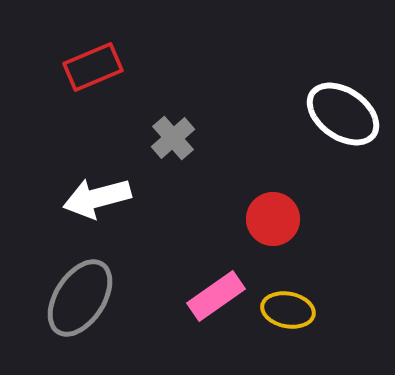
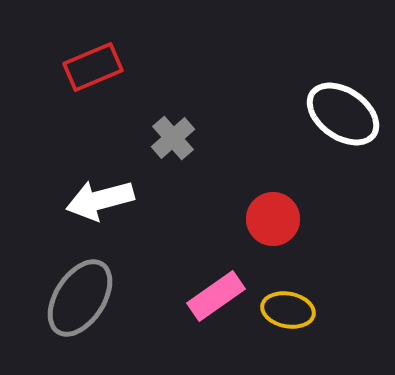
white arrow: moved 3 px right, 2 px down
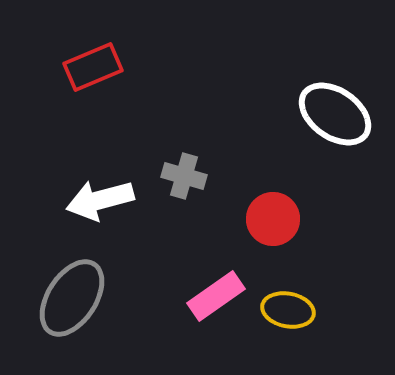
white ellipse: moved 8 px left
gray cross: moved 11 px right, 38 px down; rotated 33 degrees counterclockwise
gray ellipse: moved 8 px left
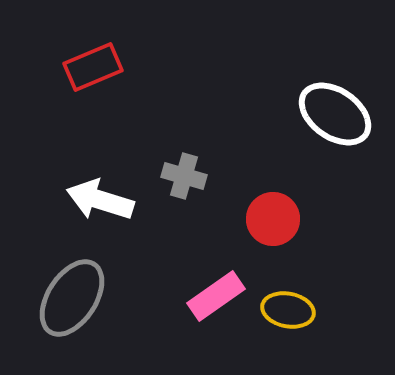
white arrow: rotated 32 degrees clockwise
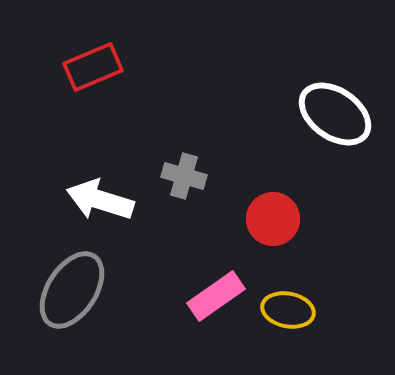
gray ellipse: moved 8 px up
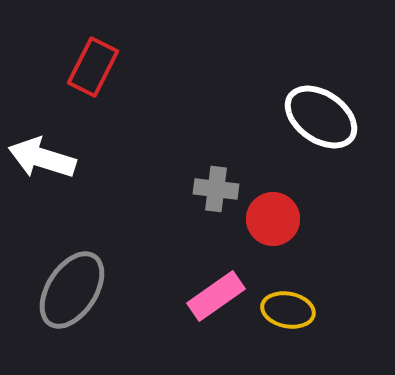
red rectangle: rotated 40 degrees counterclockwise
white ellipse: moved 14 px left, 3 px down
gray cross: moved 32 px right, 13 px down; rotated 9 degrees counterclockwise
white arrow: moved 58 px left, 42 px up
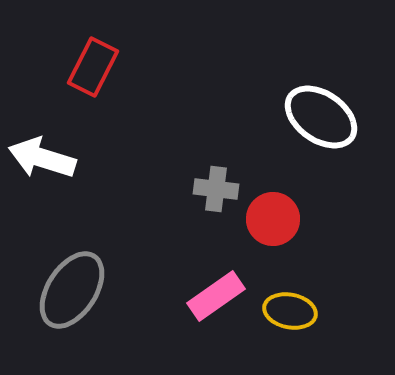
yellow ellipse: moved 2 px right, 1 px down
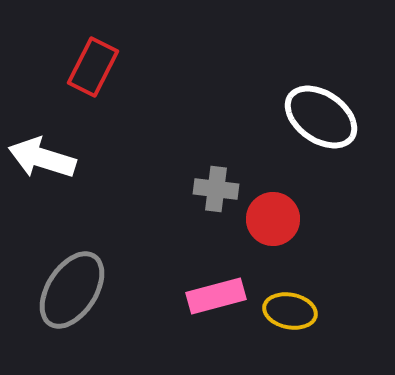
pink rectangle: rotated 20 degrees clockwise
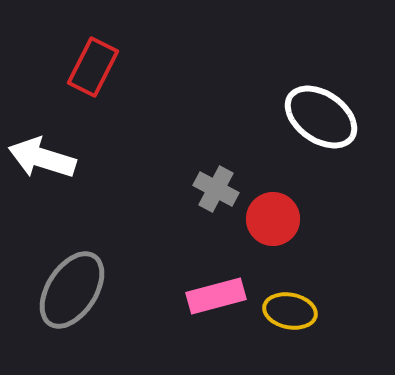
gray cross: rotated 21 degrees clockwise
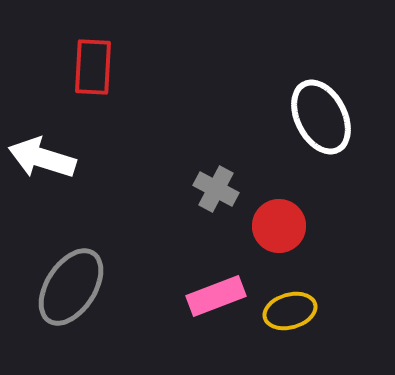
red rectangle: rotated 24 degrees counterclockwise
white ellipse: rotated 28 degrees clockwise
red circle: moved 6 px right, 7 px down
gray ellipse: moved 1 px left, 3 px up
pink rectangle: rotated 6 degrees counterclockwise
yellow ellipse: rotated 27 degrees counterclockwise
